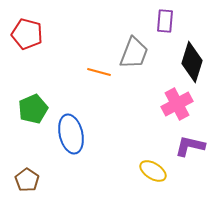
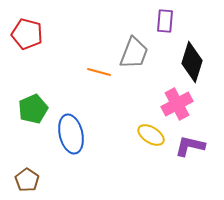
yellow ellipse: moved 2 px left, 36 px up
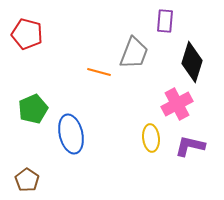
yellow ellipse: moved 3 px down; rotated 52 degrees clockwise
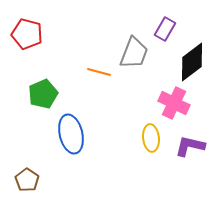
purple rectangle: moved 8 px down; rotated 25 degrees clockwise
black diamond: rotated 36 degrees clockwise
pink cross: moved 3 px left, 1 px up; rotated 36 degrees counterclockwise
green pentagon: moved 10 px right, 15 px up
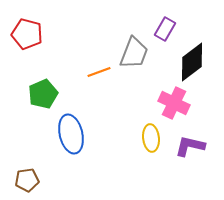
orange line: rotated 35 degrees counterclockwise
brown pentagon: rotated 30 degrees clockwise
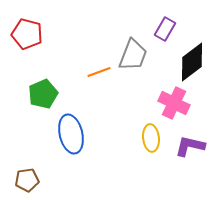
gray trapezoid: moved 1 px left, 2 px down
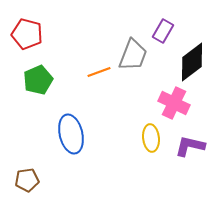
purple rectangle: moved 2 px left, 2 px down
green pentagon: moved 5 px left, 14 px up
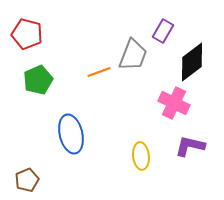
yellow ellipse: moved 10 px left, 18 px down
brown pentagon: rotated 15 degrees counterclockwise
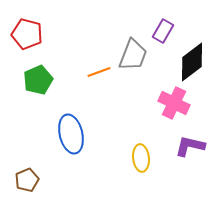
yellow ellipse: moved 2 px down
